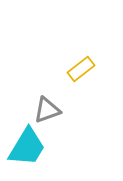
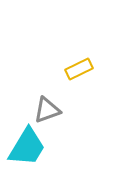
yellow rectangle: moved 2 px left; rotated 12 degrees clockwise
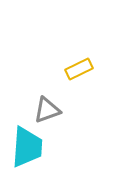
cyan trapezoid: rotated 27 degrees counterclockwise
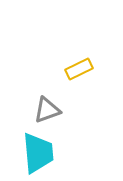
cyan trapezoid: moved 11 px right, 6 px down; rotated 9 degrees counterclockwise
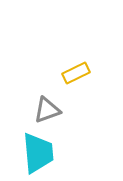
yellow rectangle: moved 3 px left, 4 px down
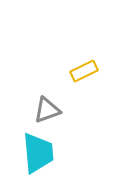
yellow rectangle: moved 8 px right, 2 px up
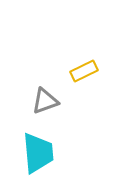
gray triangle: moved 2 px left, 9 px up
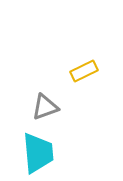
gray triangle: moved 6 px down
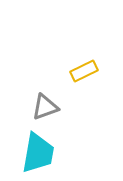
cyan trapezoid: rotated 15 degrees clockwise
